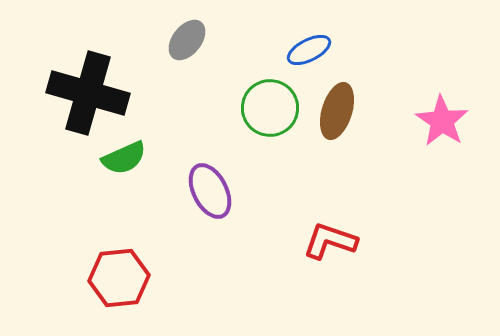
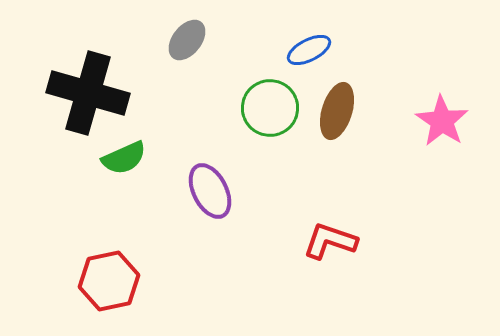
red hexagon: moved 10 px left, 3 px down; rotated 6 degrees counterclockwise
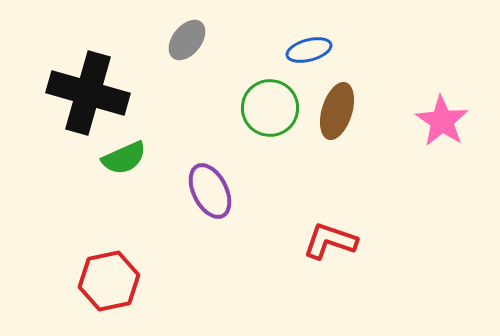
blue ellipse: rotated 12 degrees clockwise
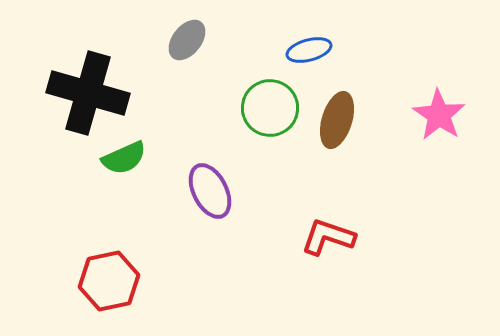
brown ellipse: moved 9 px down
pink star: moved 3 px left, 6 px up
red L-shape: moved 2 px left, 4 px up
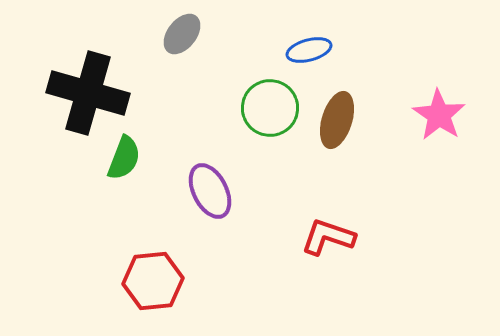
gray ellipse: moved 5 px left, 6 px up
green semicircle: rotated 45 degrees counterclockwise
red hexagon: moved 44 px right; rotated 6 degrees clockwise
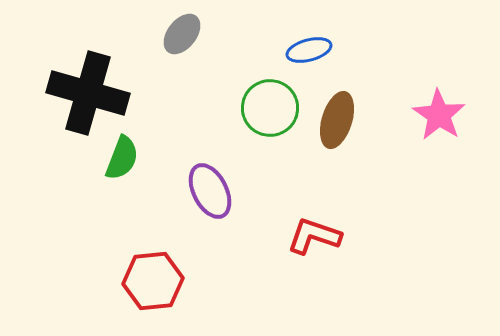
green semicircle: moved 2 px left
red L-shape: moved 14 px left, 1 px up
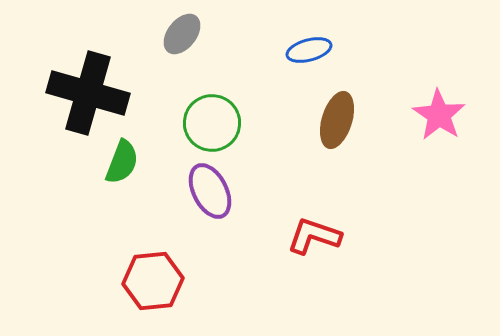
green circle: moved 58 px left, 15 px down
green semicircle: moved 4 px down
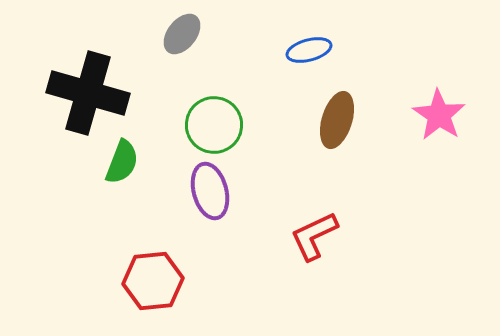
green circle: moved 2 px right, 2 px down
purple ellipse: rotated 12 degrees clockwise
red L-shape: rotated 44 degrees counterclockwise
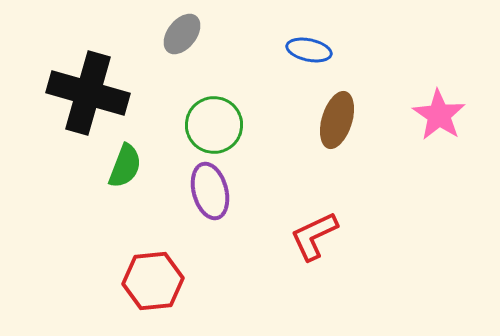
blue ellipse: rotated 27 degrees clockwise
green semicircle: moved 3 px right, 4 px down
